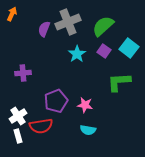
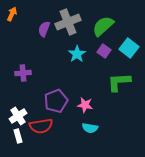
cyan semicircle: moved 2 px right, 2 px up
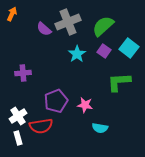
purple semicircle: rotated 70 degrees counterclockwise
cyan semicircle: moved 10 px right
white rectangle: moved 2 px down
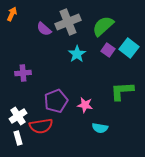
purple square: moved 4 px right, 1 px up
green L-shape: moved 3 px right, 9 px down
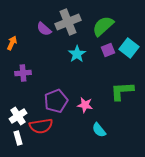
orange arrow: moved 29 px down
purple square: rotated 32 degrees clockwise
cyan semicircle: moved 1 px left, 2 px down; rotated 42 degrees clockwise
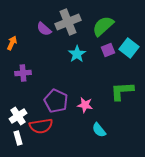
purple pentagon: rotated 25 degrees counterclockwise
